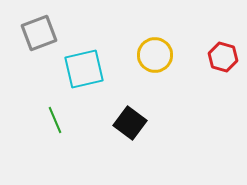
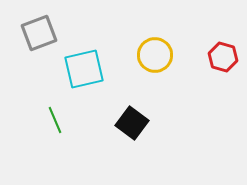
black square: moved 2 px right
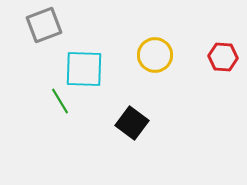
gray square: moved 5 px right, 8 px up
red hexagon: rotated 12 degrees counterclockwise
cyan square: rotated 15 degrees clockwise
green line: moved 5 px right, 19 px up; rotated 8 degrees counterclockwise
